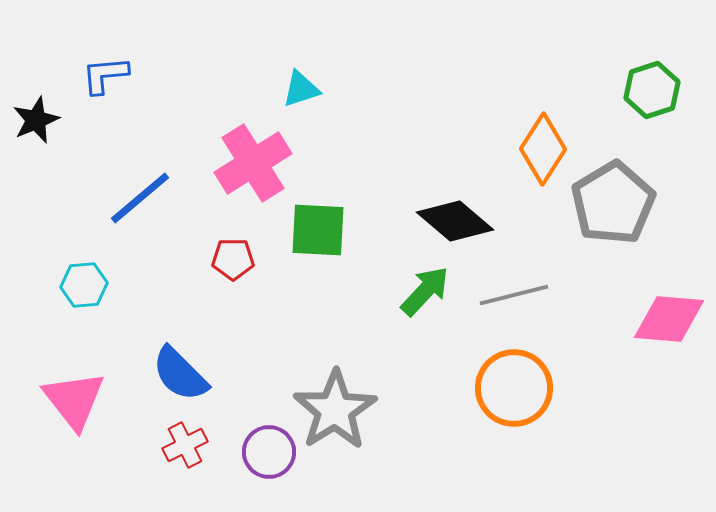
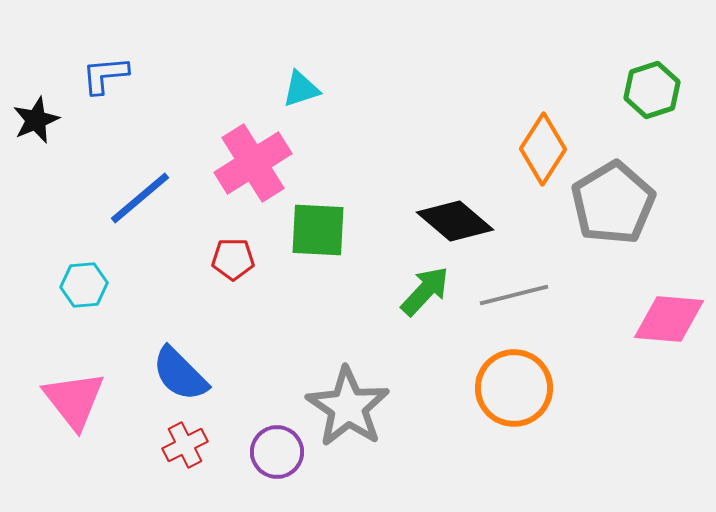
gray star: moved 13 px right, 3 px up; rotated 6 degrees counterclockwise
purple circle: moved 8 px right
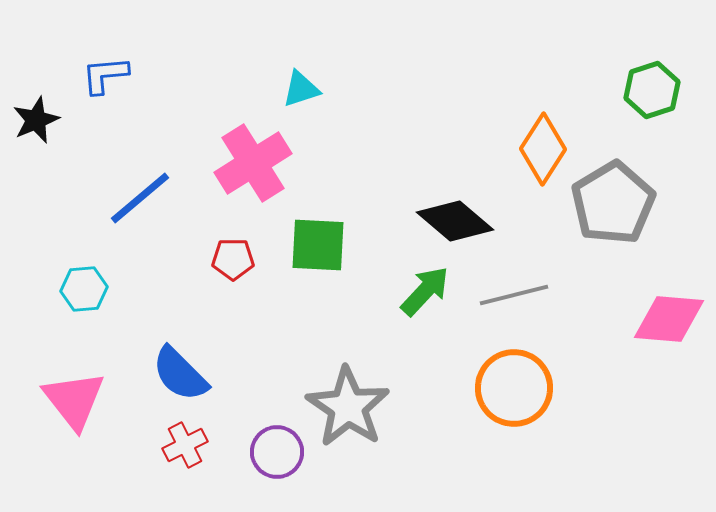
green square: moved 15 px down
cyan hexagon: moved 4 px down
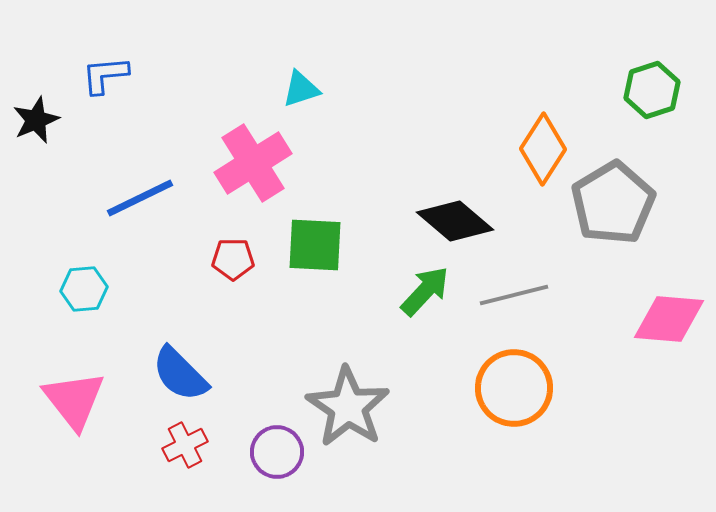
blue line: rotated 14 degrees clockwise
green square: moved 3 px left
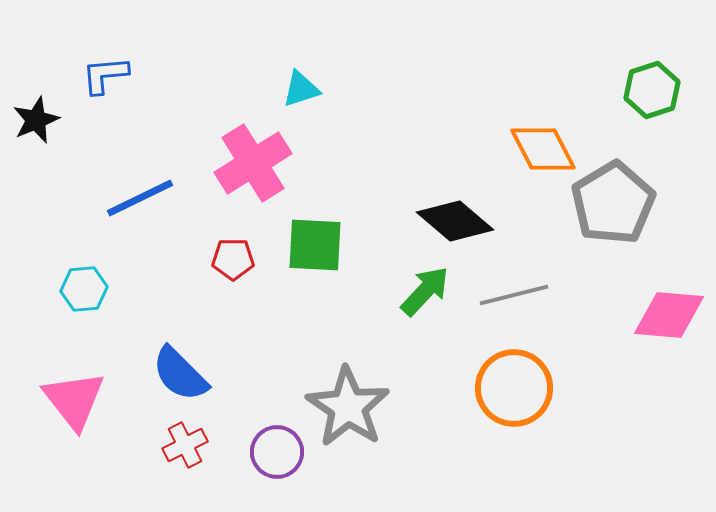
orange diamond: rotated 60 degrees counterclockwise
pink diamond: moved 4 px up
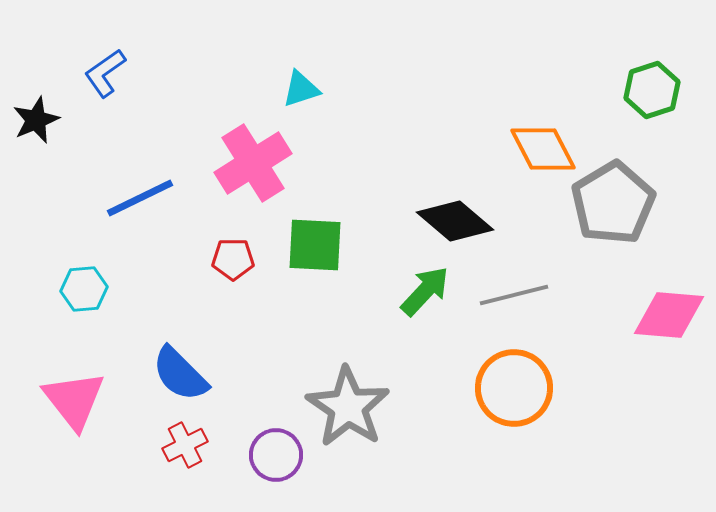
blue L-shape: moved 2 px up; rotated 30 degrees counterclockwise
purple circle: moved 1 px left, 3 px down
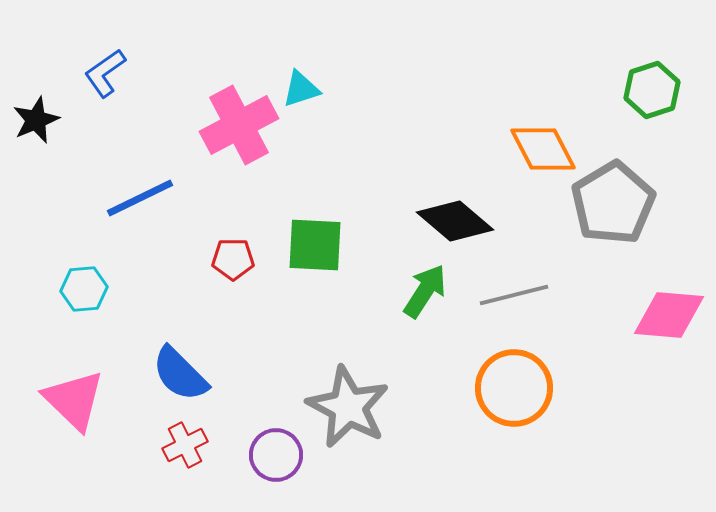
pink cross: moved 14 px left, 38 px up; rotated 4 degrees clockwise
green arrow: rotated 10 degrees counterclockwise
pink triangle: rotated 8 degrees counterclockwise
gray star: rotated 6 degrees counterclockwise
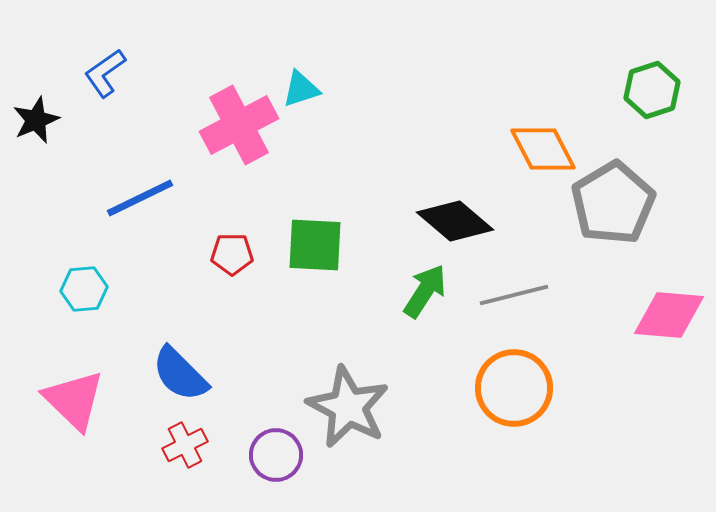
red pentagon: moved 1 px left, 5 px up
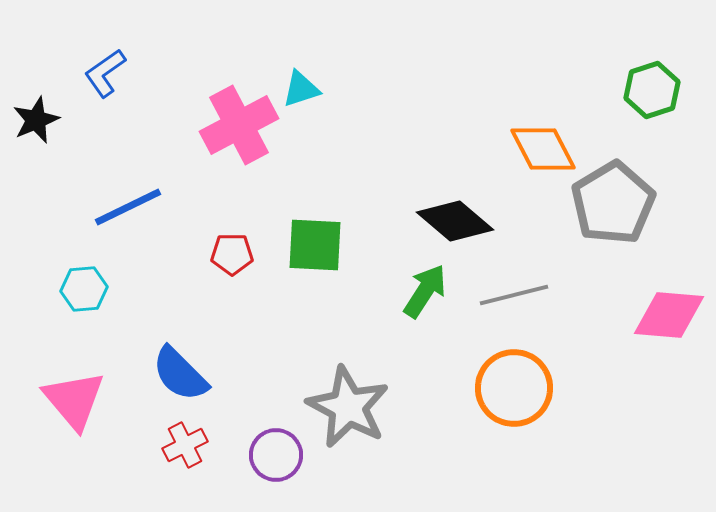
blue line: moved 12 px left, 9 px down
pink triangle: rotated 6 degrees clockwise
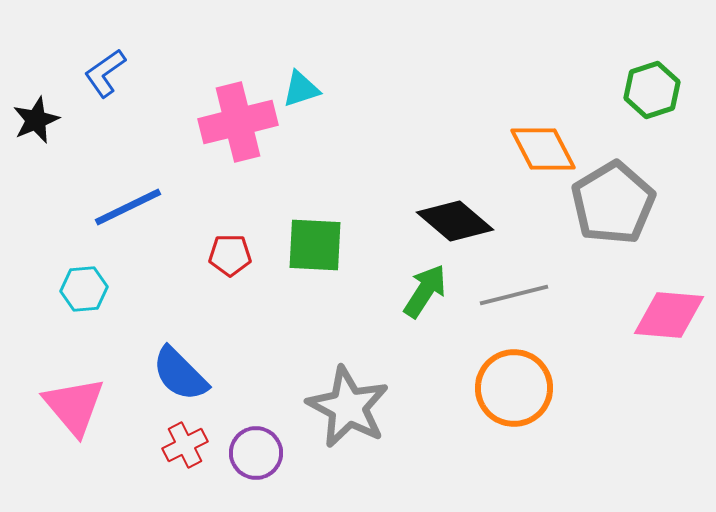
pink cross: moved 1 px left, 3 px up; rotated 14 degrees clockwise
red pentagon: moved 2 px left, 1 px down
pink triangle: moved 6 px down
purple circle: moved 20 px left, 2 px up
